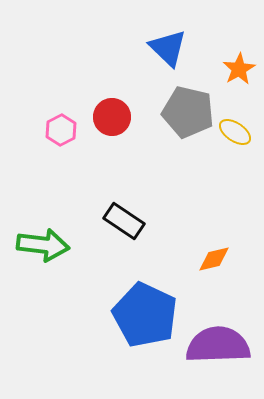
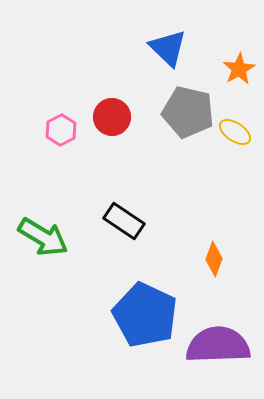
green arrow: moved 8 px up; rotated 24 degrees clockwise
orange diamond: rotated 56 degrees counterclockwise
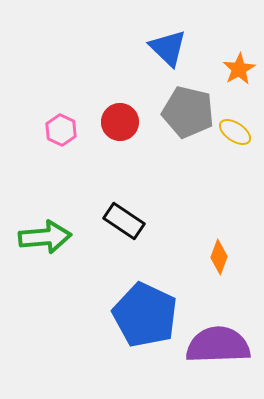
red circle: moved 8 px right, 5 px down
pink hexagon: rotated 8 degrees counterclockwise
green arrow: moved 2 px right; rotated 36 degrees counterclockwise
orange diamond: moved 5 px right, 2 px up
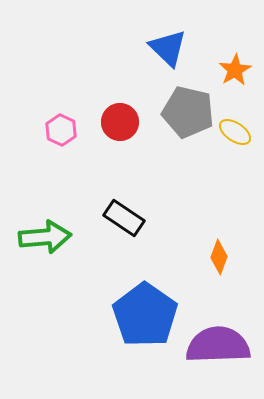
orange star: moved 4 px left, 1 px down
black rectangle: moved 3 px up
blue pentagon: rotated 10 degrees clockwise
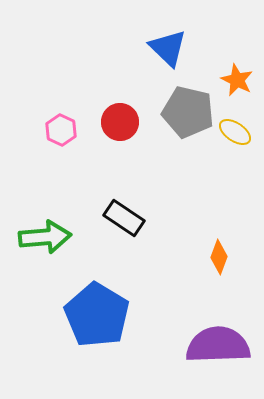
orange star: moved 2 px right, 10 px down; rotated 16 degrees counterclockwise
blue pentagon: moved 48 px left; rotated 4 degrees counterclockwise
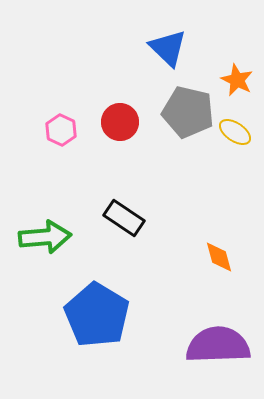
orange diamond: rotated 36 degrees counterclockwise
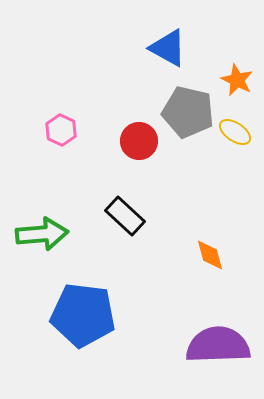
blue triangle: rotated 15 degrees counterclockwise
red circle: moved 19 px right, 19 px down
black rectangle: moved 1 px right, 2 px up; rotated 9 degrees clockwise
green arrow: moved 3 px left, 3 px up
orange diamond: moved 9 px left, 2 px up
blue pentagon: moved 14 px left; rotated 24 degrees counterclockwise
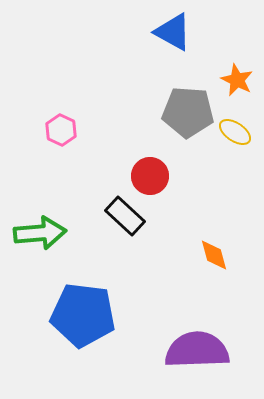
blue triangle: moved 5 px right, 16 px up
gray pentagon: rotated 9 degrees counterclockwise
red circle: moved 11 px right, 35 px down
green arrow: moved 2 px left, 1 px up
orange diamond: moved 4 px right
purple semicircle: moved 21 px left, 5 px down
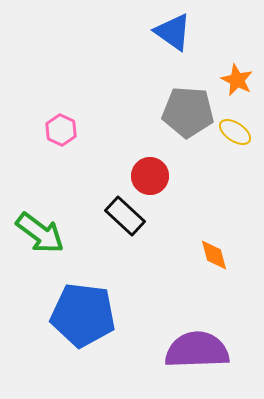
blue triangle: rotated 6 degrees clockwise
green arrow: rotated 42 degrees clockwise
